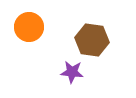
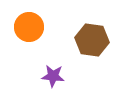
purple star: moved 19 px left, 4 px down
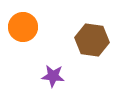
orange circle: moved 6 px left
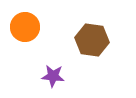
orange circle: moved 2 px right
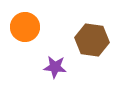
purple star: moved 2 px right, 9 px up
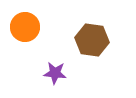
purple star: moved 6 px down
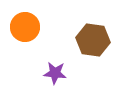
brown hexagon: moved 1 px right
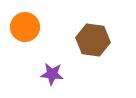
purple star: moved 3 px left, 1 px down
